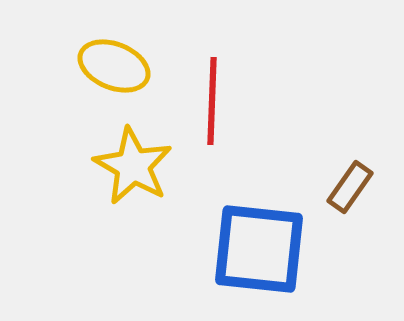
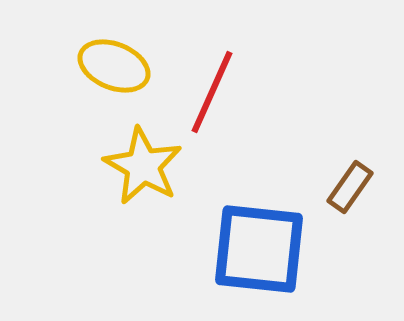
red line: moved 9 px up; rotated 22 degrees clockwise
yellow star: moved 10 px right
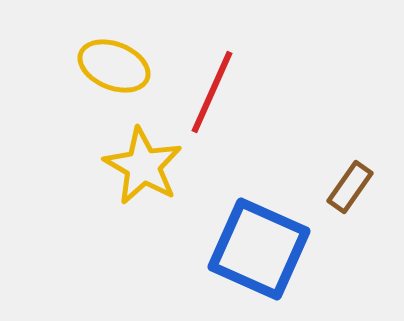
blue square: rotated 18 degrees clockwise
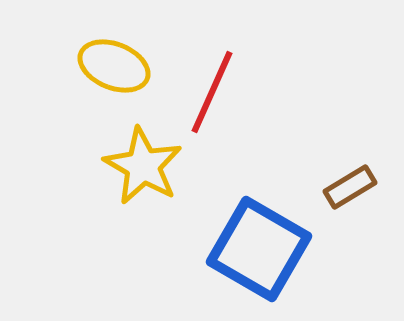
brown rectangle: rotated 24 degrees clockwise
blue square: rotated 6 degrees clockwise
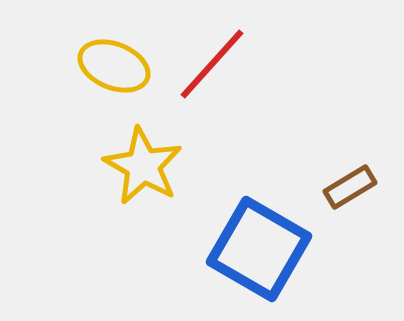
red line: moved 28 px up; rotated 18 degrees clockwise
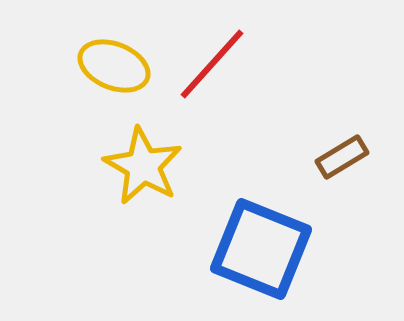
brown rectangle: moved 8 px left, 30 px up
blue square: moved 2 px right; rotated 8 degrees counterclockwise
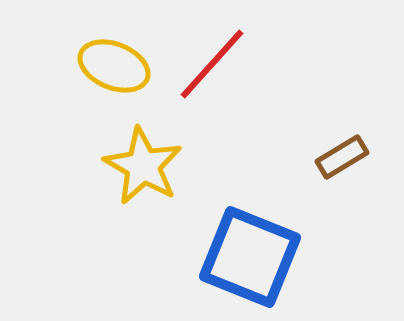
blue square: moved 11 px left, 8 px down
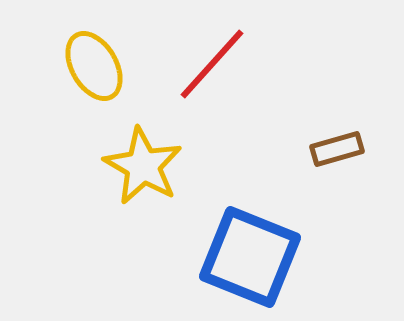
yellow ellipse: moved 20 px left; rotated 38 degrees clockwise
brown rectangle: moved 5 px left, 8 px up; rotated 15 degrees clockwise
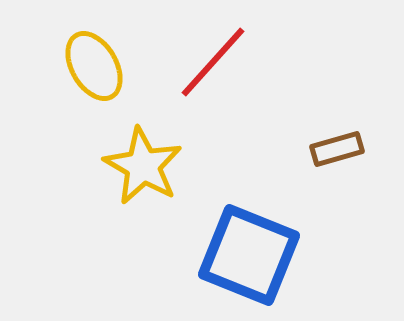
red line: moved 1 px right, 2 px up
blue square: moved 1 px left, 2 px up
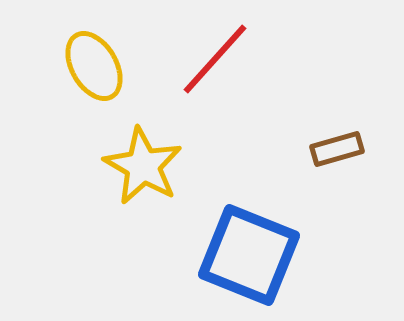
red line: moved 2 px right, 3 px up
